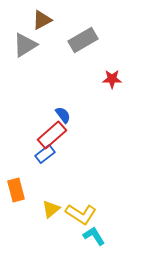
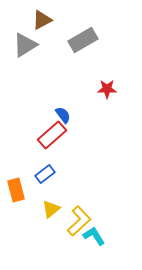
red star: moved 5 px left, 10 px down
blue rectangle: moved 20 px down
yellow L-shape: moved 2 px left, 7 px down; rotated 76 degrees counterclockwise
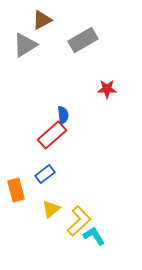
blue semicircle: rotated 30 degrees clockwise
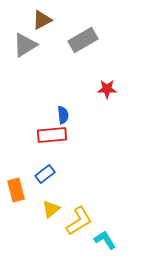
red rectangle: rotated 36 degrees clockwise
yellow L-shape: rotated 12 degrees clockwise
cyan L-shape: moved 11 px right, 4 px down
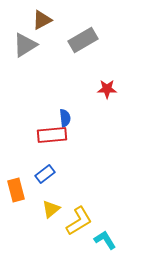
blue semicircle: moved 2 px right, 3 px down
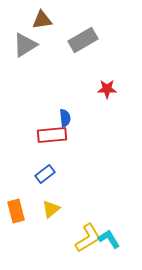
brown triangle: rotated 20 degrees clockwise
orange rectangle: moved 21 px down
yellow L-shape: moved 9 px right, 17 px down
cyan L-shape: moved 4 px right, 1 px up
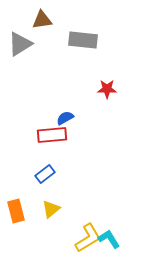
gray rectangle: rotated 36 degrees clockwise
gray triangle: moved 5 px left, 1 px up
blue semicircle: rotated 114 degrees counterclockwise
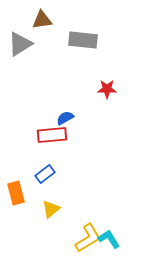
orange rectangle: moved 18 px up
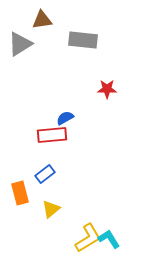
orange rectangle: moved 4 px right
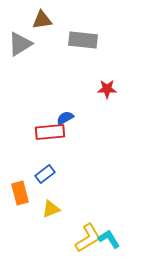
red rectangle: moved 2 px left, 3 px up
yellow triangle: rotated 18 degrees clockwise
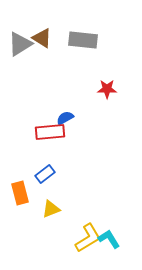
brown triangle: moved 18 px down; rotated 40 degrees clockwise
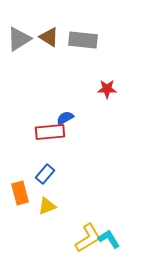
brown triangle: moved 7 px right, 1 px up
gray triangle: moved 1 px left, 5 px up
blue rectangle: rotated 12 degrees counterclockwise
yellow triangle: moved 4 px left, 3 px up
